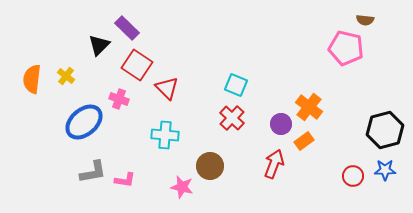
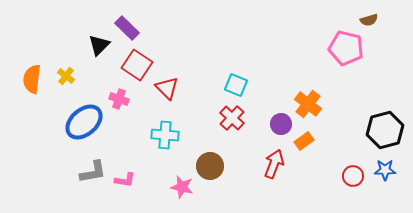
brown semicircle: moved 4 px right; rotated 24 degrees counterclockwise
orange cross: moved 1 px left, 3 px up
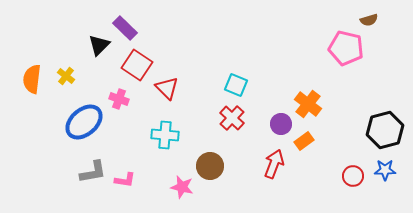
purple rectangle: moved 2 px left
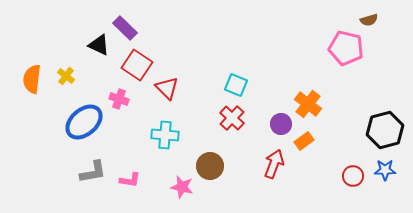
black triangle: rotated 50 degrees counterclockwise
pink L-shape: moved 5 px right
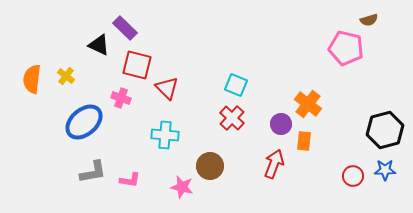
red square: rotated 20 degrees counterclockwise
pink cross: moved 2 px right, 1 px up
orange rectangle: rotated 48 degrees counterclockwise
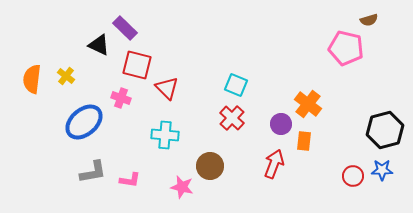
blue star: moved 3 px left
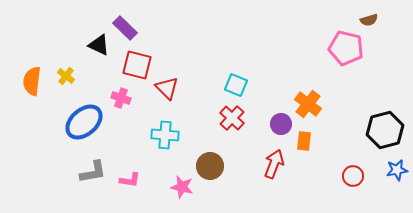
orange semicircle: moved 2 px down
blue star: moved 15 px right; rotated 10 degrees counterclockwise
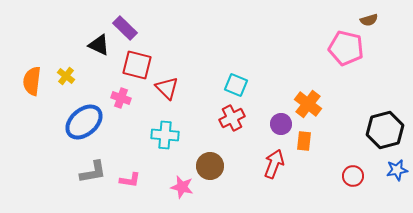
red cross: rotated 20 degrees clockwise
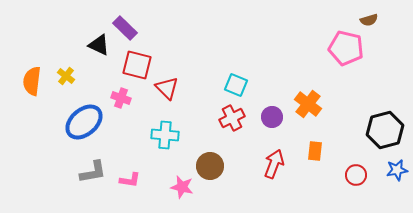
purple circle: moved 9 px left, 7 px up
orange rectangle: moved 11 px right, 10 px down
red circle: moved 3 px right, 1 px up
